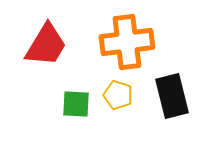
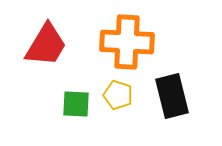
orange cross: rotated 10 degrees clockwise
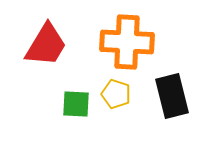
yellow pentagon: moved 2 px left, 1 px up
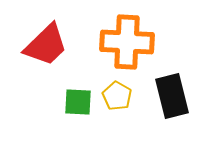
red trapezoid: rotated 15 degrees clockwise
yellow pentagon: moved 1 px right, 2 px down; rotated 12 degrees clockwise
green square: moved 2 px right, 2 px up
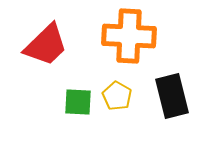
orange cross: moved 2 px right, 6 px up
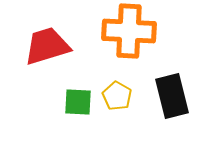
orange cross: moved 5 px up
red trapezoid: moved 1 px right, 1 px down; rotated 153 degrees counterclockwise
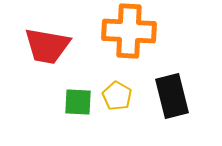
red trapezoid: rotated 153 degrees counterclockwise
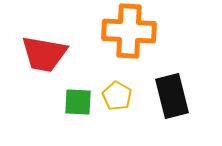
red trapezoid: moved 3 px left, 8 px down
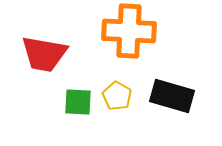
black rectangle: rotated 60 degrees counterclockwise
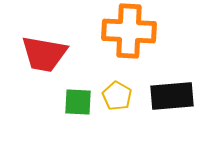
black rectangle: rotated 21 degrees counterclockwise
